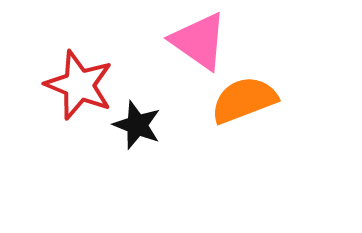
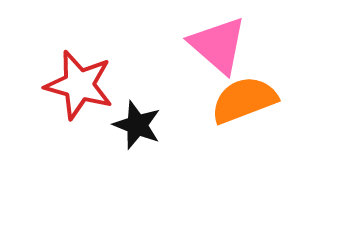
pink triangle: moved 19 px right, 4 px down; rotated 6 degrees clockwise
red star: rotated 6 degrees counterclockwise
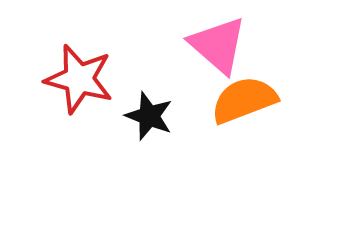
red star: moved 6 px up
black star: moved 12 px right, 9 px up
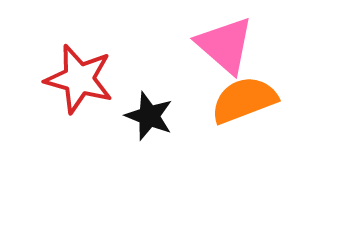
pink triangle: moved 7 px right
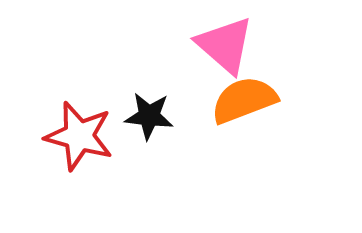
red star: moved 57 px down
black star: rotated 15 degrees counterclockwise
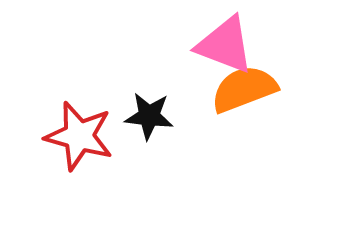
pink triangle: rotated 20 degrees counterclockwise
orange semicircle: moved 11 px up
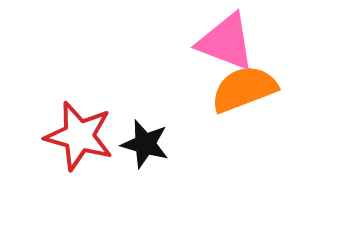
pink triangle: moved 1 px right, 3 px up
black star: moved 4 px left, 28 px down; rotated 9 degrees clockwise
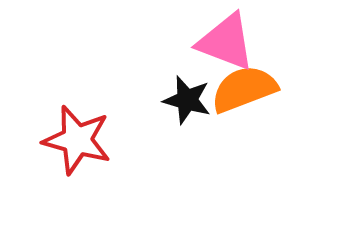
red star: moved 2 px left, 4 px down
black star: moved 42 px right, 44 px up
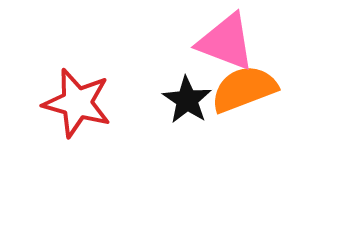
black star: rotated 18 degrees clockwise
red star: moved 37 px up
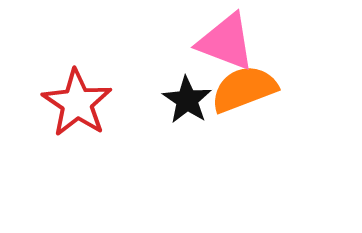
red star: rotated 18 degrees clockwise
